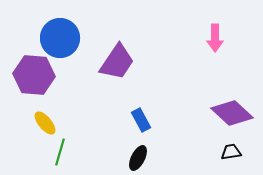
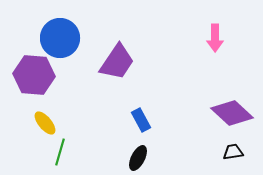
black trapezoid: moved 2 px right
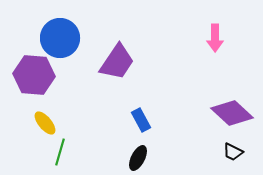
black trapezoid: rotated 145 degrees counterclockwise
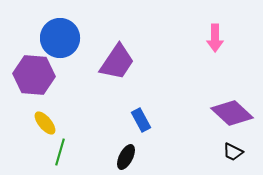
black ellipse: moved 12 px left, 1 px up
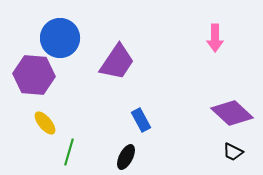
green line: moved 9 px right
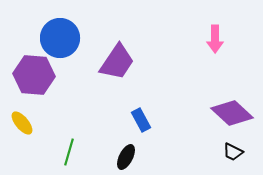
pink arrow: moved 1 px down
yellow ellipse: moved 23 px left
